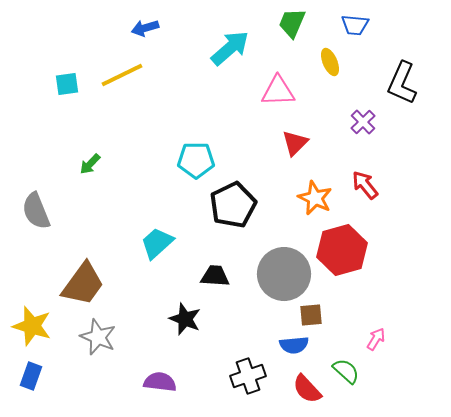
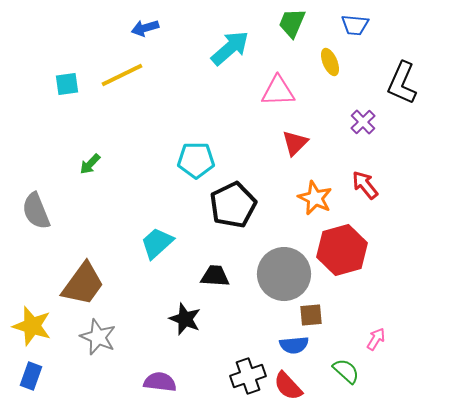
red semicircle: moved 19 px left, 3 px up
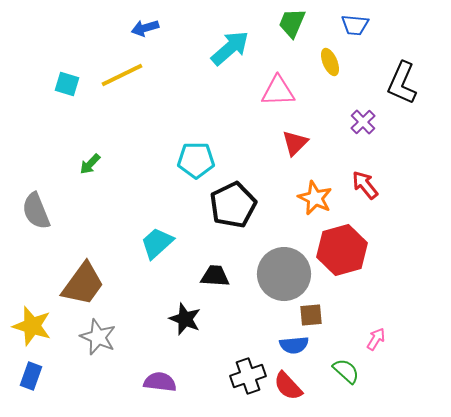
cyan square: rotated 25 degrees clockwise
